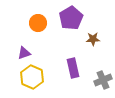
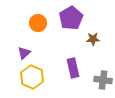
purple triangle: rotated 24 degrees counterclockwise
gray cross: rotated 30 degrees clockwise
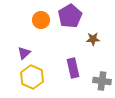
purple pentagon: moved 1 px left, 2 px up
orange circle: moved 3 px right, 3 px up
gray cross: moved 1 px left, 1 px down
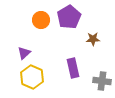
purple pentagon: moved 1 px left, 1 px down
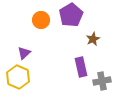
purple pentagon: moved 2 px right, 2 px up
brown star: rotated 24 degrees counterclockwise
purple rectangle: moved 8 px right, 1 px up
yellow hexagon: moved 14 px left
gray cross: rotated 18 degrees counterclockwise
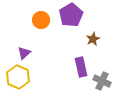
gray cross: rotated 36 degrees clockwise
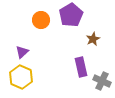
purple triangle: moved 2 px left, 1 px up
yellow hexagon: moved 3 px right
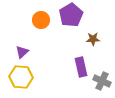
brown star: rotated 24 degrees clockwise
yellow hexagon: rotated 20 degrees counterclockwise
